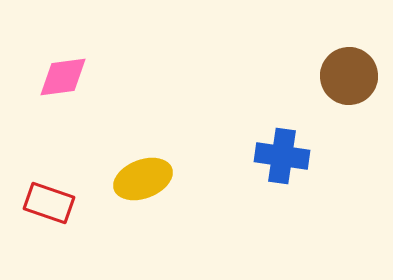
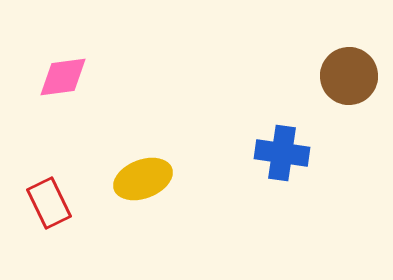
blue cross: moved 3 px up
red rectangle: rotated 45 degrees clockwise
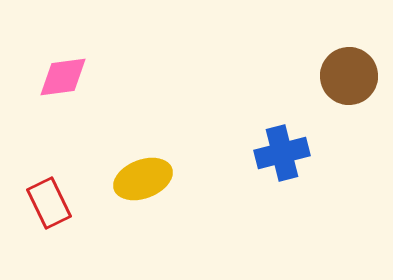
blue cross: rotated 22 degrees counterclockwise
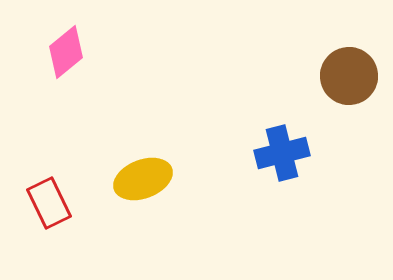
pink diamond: moved 3 px right, 25 px up; rotated 32 degrees counterclockwise
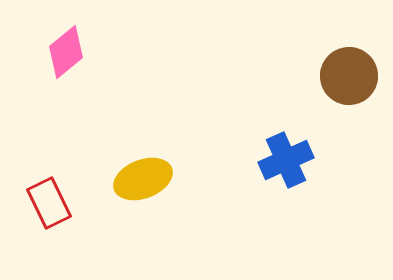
blue cross: moved 4 px right, 7 px down; rotated 10 degrees counterclockwise
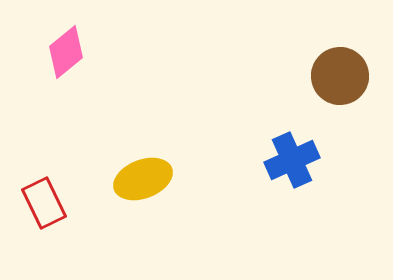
brown circle: moved 9 px left
blue cross: moved 6 px right
red rectangle: moved 5 px left
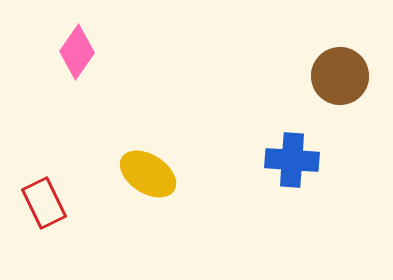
pink diamond: moved 11 px right; rotated 16 degrees counterclockwise
blue cross: rotated 28 degrees clockwise
yellow ellipse: moved 5 px right, 5 px up; rotated 54 degrees clockwise
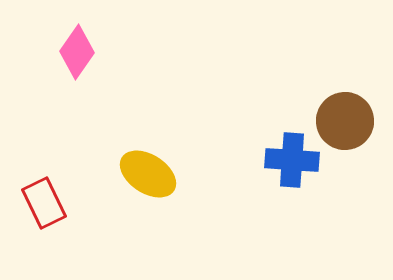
brown circle: moved 5 px right, 45 px down
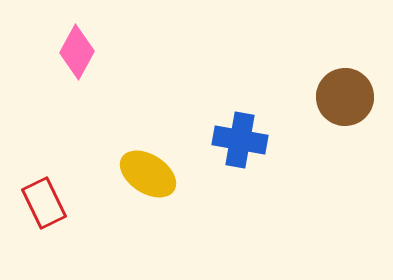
pink diamond: rotated 6 degrees counterclockwise
brown circle: moved 24 px up
blue cross: moved 52 px left, 20 px up; rotated 6 degrees clockwise
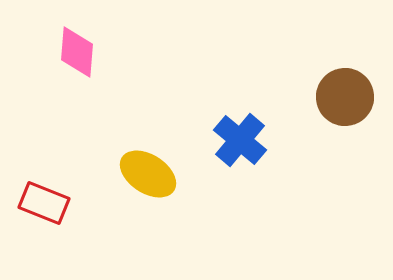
pink diamond: rotated 24 degrees counterclockwise
blue cross: rotated 30 degrees clockwise
red rectangle: rotated 42 degrees counterclockwise
